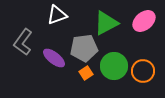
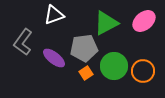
white triangle: moved 3 px left
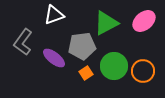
gray pentagon: moved 2 px left, 2 px up
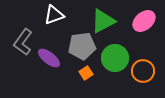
green triangle: moved 3 px left, 2 px up
purple ellipse: moved 5 px left
green circle: moved 1 px right, 8 px up
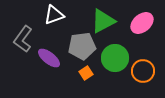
pink ellipse: moved 2 px left, 2 px down
gray L-shape: moved 3 px up
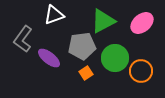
orange circle: moved 2 px left
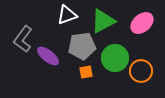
white triangle: moved 13 px right
purple ellipse: moved 1 px left, 2 px up
orange square: moved 1 px up; rotated 24 degrees clockwise
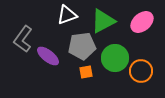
pink ellipse: moved 1 px up
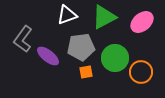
green triangle: moved 1 px right, 4 px up
gray pentagon: moved 1 px left, 1 px down
orange circle: moved 1 px down
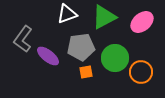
white triangle: moved 1 px up
